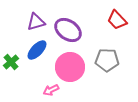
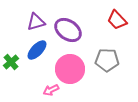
pink circle: moved 2 px down
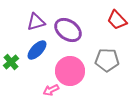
pink circle: moved 2 px down
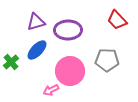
purple ellipse: rotated 36 degrees counterclockwise
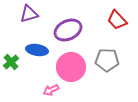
purple triangle: moved 7 px left, 8 px up
purple ellipse: rotated 24 degrees counterclockwise
blue ellipse: rotated 55 degrees clockwise
pink circle: moved 1 px right, 4 px up
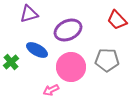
blue ellipse: rotated 20 degrees clockwise
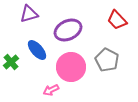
blue ellipse: rotated 20 degrees clockwise
gray pentagon: rotated 25 degrees clockwise
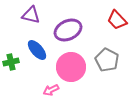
purple triangle: moved 2 px right, 1 px down; rotated 30 degrees clockwise
green cross: rotated 28 degrees clockwise
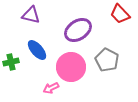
red trapezoid: moved 3 px right, 6 px up
purple ellipse: moved 10 px right; rotated 8 degrees counterclockwise
pink arrow: moved 2 px up
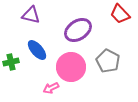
gray pentagon: moved 1 px right, 1 px down
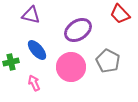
pink arrow: moved 17 px left, 5 px up; rotated 91 degrees clockwise
